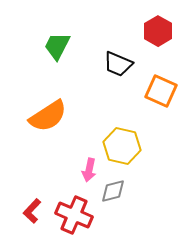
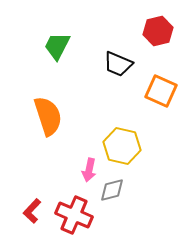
red hexagon: rotated 16 degrees clockwise
orange semicircle: rotated 75 degrees counterclockwise
gray diamond: moved 1 px left, 1 px up
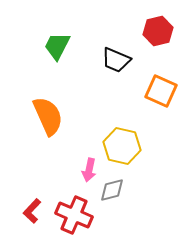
black trapezoid: moved 2 px left, 4 px up
orange semicircle: rotated 6 degrees counterclockwise
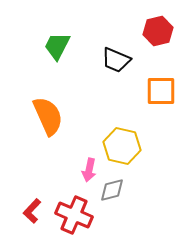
orange square: rotated 24 degrees counterclockwise
